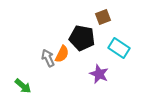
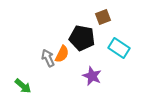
purple star: moved 7 px left, 2 px down
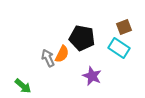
brown square: moved 21 px right, 10 px down
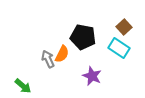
brown square: rotated 21 degrees counterclockwise
black pentagon: moved 1 px right, 1 px up
gray arrow: moved 1 px down
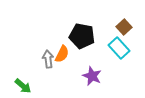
black pentagon: moved 1 px left, 1 px up
cyan rectangle: rotated 15 degrees clockwise
gray arrow: rotated 18 degrees clockwise
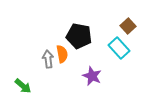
brown square: moved 4 px right, 1 px up
black pentagon: moved 3 px left
orange semicircle: rotated 36 degrees counterclockwise
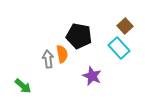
brown square: moved 3 px left
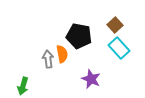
brown square: moved 10 px left, 1 px up
purple star: moved 1 px left, 3 px down
green arrow: rotated 66 degrees clockwise
